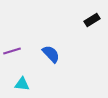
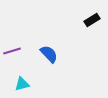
blue semicircle: moved 2 px left
cyan triangle: rotated 21 degrees counterclockwise
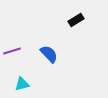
black rectangle: moved 16 px left
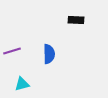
black rectangle: rotated 35 degrees clockwise
blue semicircle: rotated 42 degrees clockwise
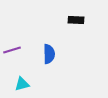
purple line: moved 1 px up
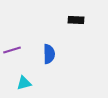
cyan triangle: moved 2 px right, 1 px up
